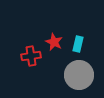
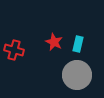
red cross: moved 17 px left, 6 px up; rotated 24 degrees clockwise
gray circle: moved 2 px left
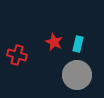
red cross: moved 3 px right, 5 px down
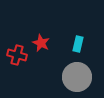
red star: moved 13 px left, 1 px down
gray circle: moved 2 px down
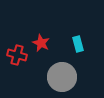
cyan rectangle: rotated 28 degrees counterclockwise
gray circle: moved 15 px left
